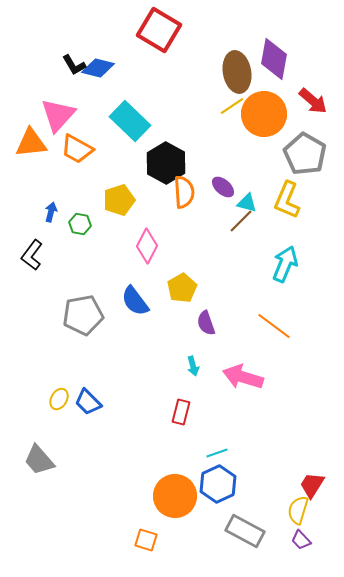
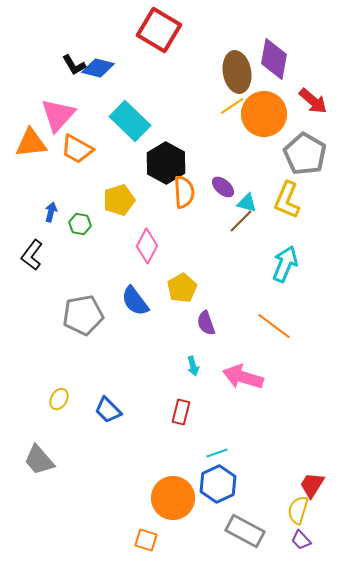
blue trapezoid at (88, 402): moved 20 px right, 8 px down
orange circle at (175, 496): moved 2 px left, 2 px down
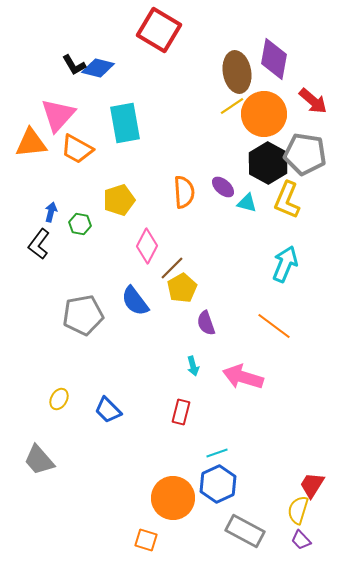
cyan rectangle at (130, 121): moved 5 px left, 2 px down; rotated 36 degrees clockwise
gray pentagon at (305, 154): rotated 21 degrees counterclockwise
black hexagon at (166, 163): moved 102 px right
brown line at (241, 221): moved 69 px left, 47 px down
black L-shape at (32, 255): moved 7 px right, 11 px up
